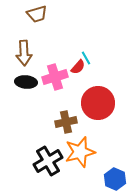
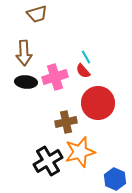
cyan line: moved 1 px up
red semicircle: moved 5 px right, 4 px down; rotated 98 degrees clockwise
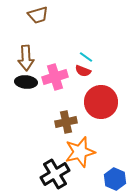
brown trapezoid: moved 1 px right, 1 px down
brown arrow: moved 2 px right, 5 px down
cyan line: rotated 24 degrees counterclockwise
red semicircle: rotated 28 degrees counterclockwise
red circle: moved 3 px right, 1 px up
black cross: moved 7 px right, 13 px down
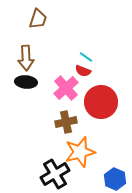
brown trapezoid: moved 4 px down; rotated 55 degrees counterclockwise
pink cross: moved 11 px right, 11 px down; rotated 25 degrees counterclockwise
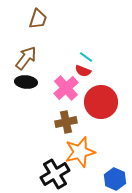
brown arrow: rotated 140 degrees counterclockwise
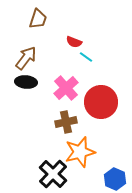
red semicircle: moved 9 px left, 29 px up
black cross: moved 2 px left; rotated 16 degrees counterclockwise
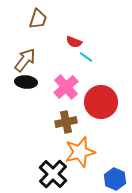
brown arrow: moved 1 px left, 2 px down
pink cross: moved 1 px up
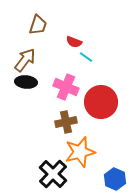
brown trapezoid: moved 6 px down
pink cross: rotated 25 degrees counterclockwise
